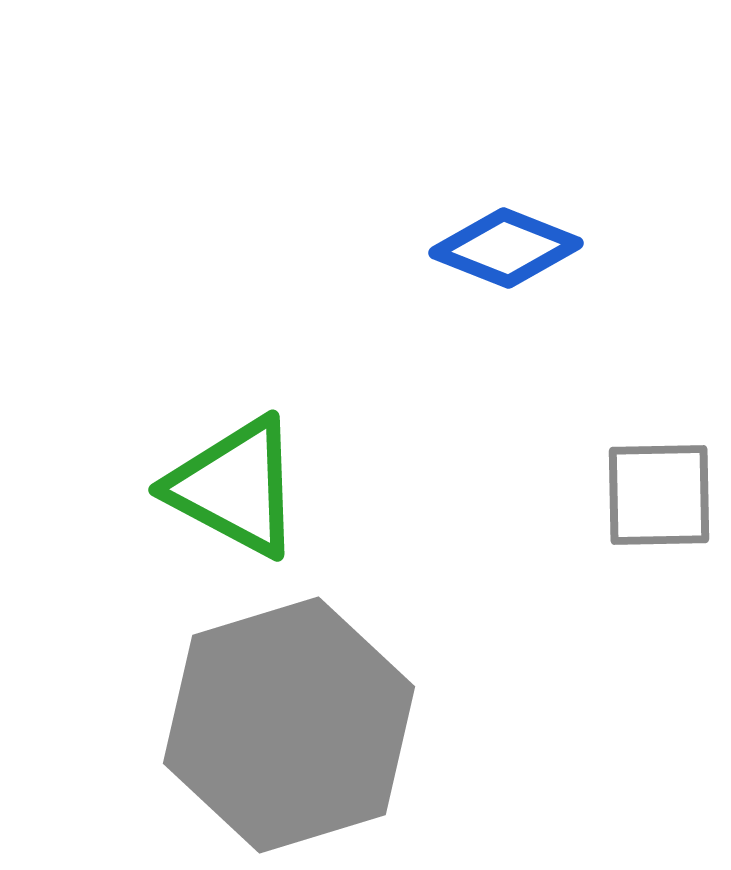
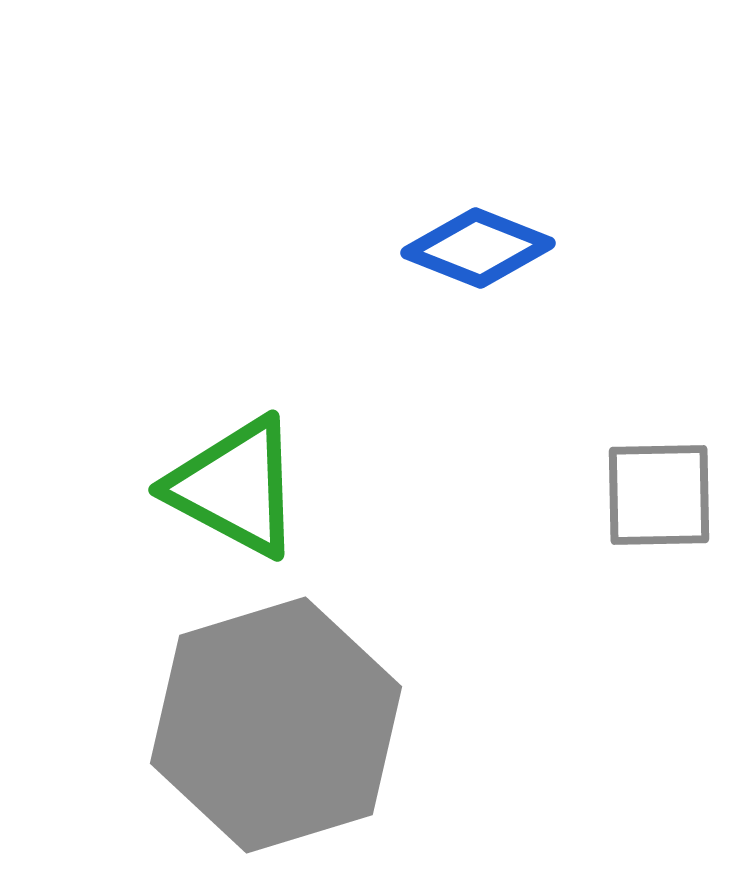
blue diamond: moved 28 px left
gray hexagon: moved 13 px left
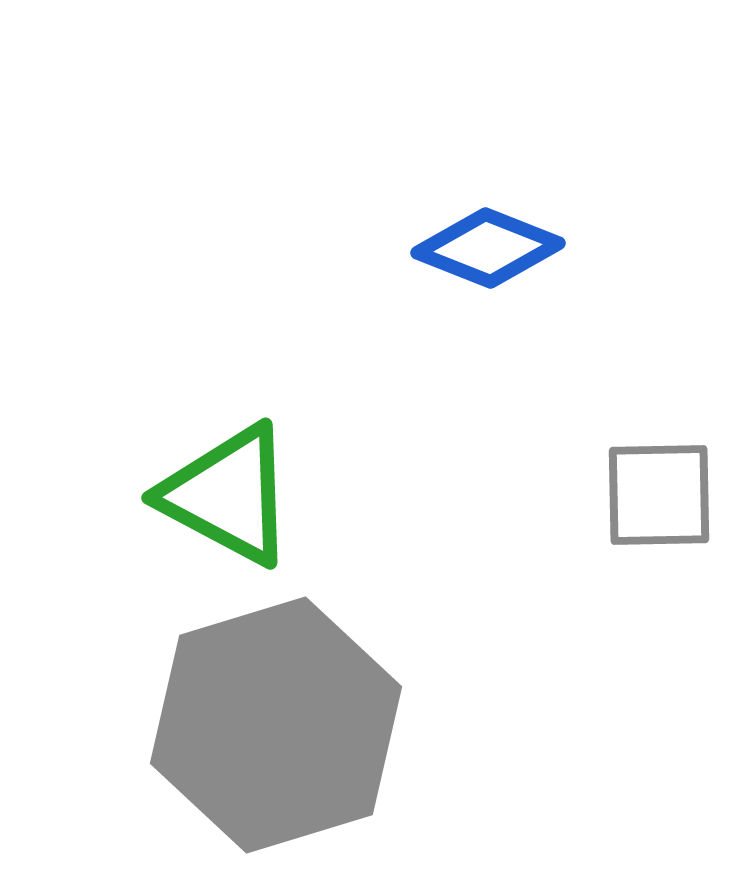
blue diamond: moved 10 px right
green triangle: moved 7 px left, 8 px down
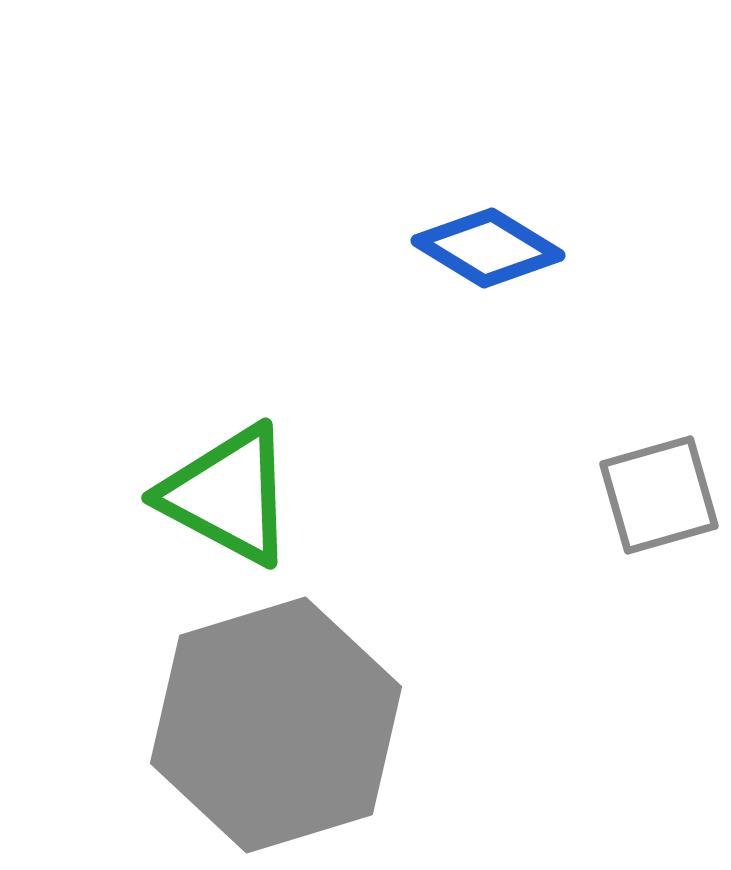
blue diamond: rotated 10 degrees clockwise
gray square: rotated 15 degrees counterclockwise
